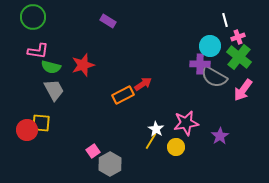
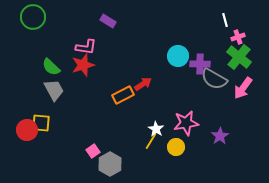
cyan circle: moved 32 px left, 10 px down
pink L-shape: moved 48 px right, 4 px up
green semicircle: rotated 30 degrees clockwise
gray semicircle: moved 2 px down
pink arrow: moved 2 px up
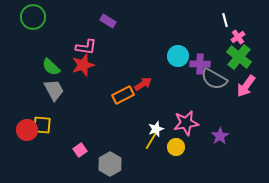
pink cross: rotated 16 degrees counterclockwise
pink arrow: moved 3 px right, 2 px up
yellow square: moved 1 px right, 2 px down
white star: rotated 21 degrees clockwise
pink square: moved 13 px left, 1 px up
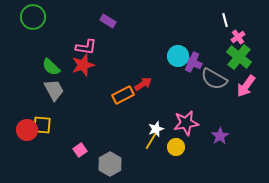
purple cross: moved 8 px left, 2 px up; rotated 24 degrees clockwise
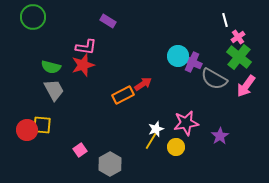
green semicircle: rotated 30 degrees counterclockwise
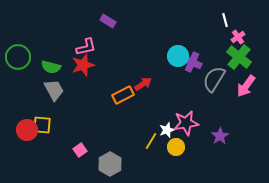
green circle: moved 15 px left, 40 px down
pink L-shape: rotated 20 degrees counterclockwise
gray semicircle: rotated 92 degrees clockwise
white star: moved 11 px right, 1 px down
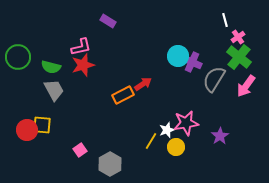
pink L-shape: moved 5 px left
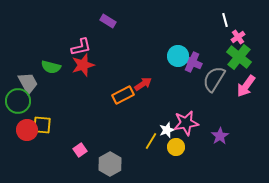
green circle: moved 44 px down
gray trapezoid: moved 26 px left, 7 px up
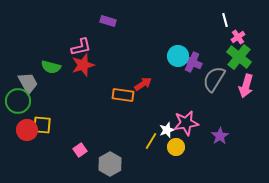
purple rectangle: rotated 14 degrees counterclockwise
pink arrow: rotated 20 degrees counterclockwise
orange rectangle: rotated 35 degrees clockwise
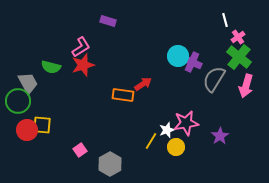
pink L-shape: rotated 20 degrees counterclockwise
